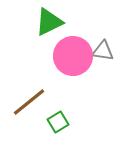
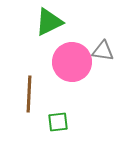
pink circle: moved 1 px left, 6 px down
brown line: moved 8 px up; rotated 48 degrees counterclockwise
green square: rotated 25 degrees clockwise
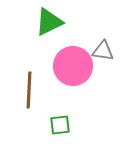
pink circle: moved 1 px right, 4 px down
brown line: moved 4 px up
green square: moved 2 px right, 3 px down
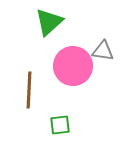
green triangle: rotated 16 degrees counterclockwise
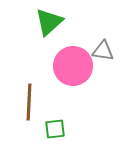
brown line: moved 12 px down
green square: moved 5 px left, 4 px down
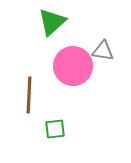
green triangle: moved 3 px right
brown line: moved 7 px up
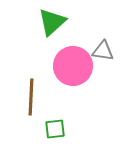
brown line: moved 2 px right, 2 px down
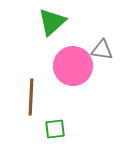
gray triangle: moved 1 px left, 1 px up
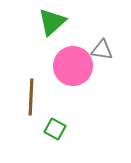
green square: rotated 35 degrees clockwise
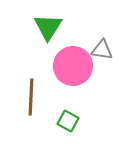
green triangle: moved 4 px left, 5 px down; rotated 16 degrees counterclockwise
green square: moved 13 px right, 8 px up
